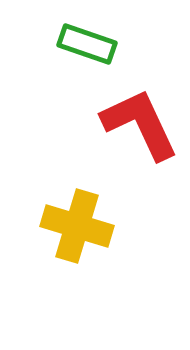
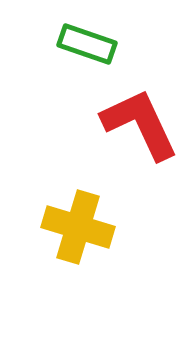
yellow cross: moved 1 px right, 1 px down
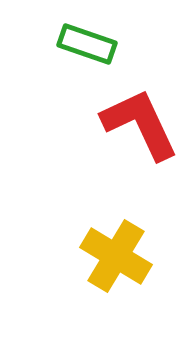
yellow cross: moved 38 px right, 29 px down; rotated 14 degrees clockwise
